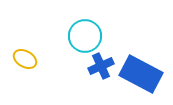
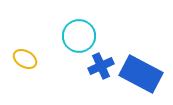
cyan circle: moved 6 px left
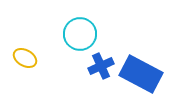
cyan circle: moved 1 px right, 2 px up
yellow ellipse: moved 1 px up
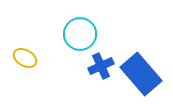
blue rectangle: rotated 21 degrees clockwise
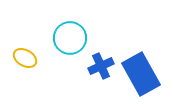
cyan circle: moved 10 px left, 4 px down
blue rectangle: rotated 12 degrees clockwise
